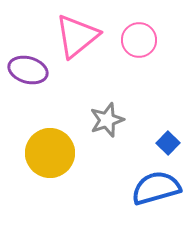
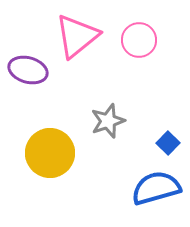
gray star: moved 1 px right, 1 px down
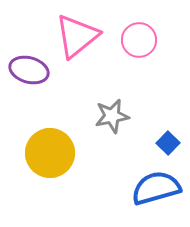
purple ellipse: moved 1 px right
gray star: moved 4 px right, 5 px up; rotated 8 degrees clockwise
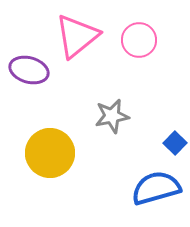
blue square: moved 7 px right
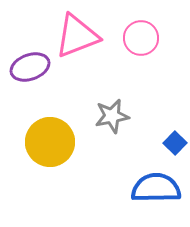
pink triangle: rotated 18 degrees clockwise
pink circle: moved 2 px right, 2 px up
purple ellipse: moved 1 px right, 3 px up; rotated 36 degrees counterclockwise
yellow circle: moved 11 px up
blue semicircle: rotated 15 degrees clockwise
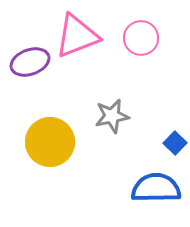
purple ellipse: moved 5 px up
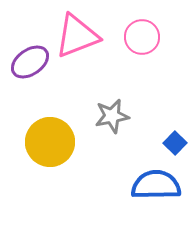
pink circle: moved 1 px right, 1 px up
purple ellipse: rotated 15 degrees counterclockwise
blue semicircle: moved 3 px up
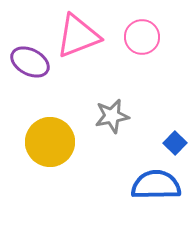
pink triangle: moved 1 px right
purple ellipse: rotated 63 degrees clockwise
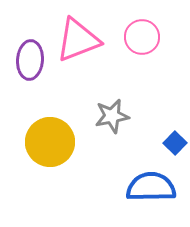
pink triangle: moved 4 px down
purple ellipse: moved 2 px up; rotated 66 degrees clockwise
blue semicircle: moved 5 px left, 2 px down
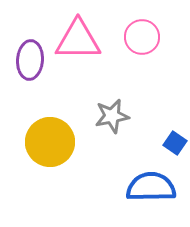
pink triangle: rotated 21 degrees clockwise
blue square: rotated 10 degrees counterclockwise
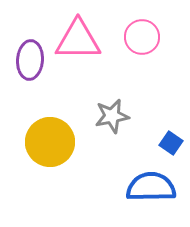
blue square: moved 4 px left
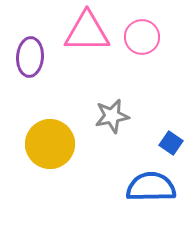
pink triangle: moved 9 px right, 8 px up
purple ellipse: moved 3 px up
yellow circle: moved 2 px down
